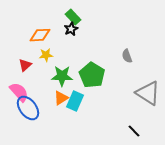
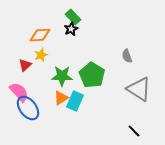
yellow star: moved 5 px left; rotated 16 degrees counterclockwise
gray triangle: moved 9 px left, 4 px up
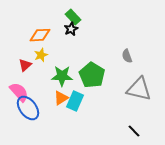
gray triangle: rotated 20 degrees counterclockwise
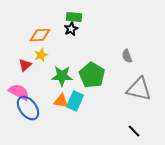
green rectangle: moved 1 px right; rotated 42 degrees counterclockwise
pink semicircle: rotated 20 degrees counterclockwise
orange triangle: moved 3 px down; rotated 42 degrees clockwise
